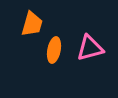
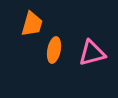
pink triangle: moved 2 px right, 5 px down
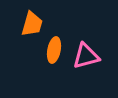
pink triangle: moved 6 px left, 3 px down
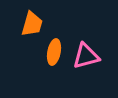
orange ellipse: moved 2 px down
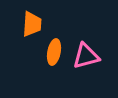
orange trapezoid: rotated 12 degrees counterclockwise
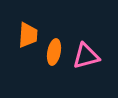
orange trapezoid: moved 4 px left, 11 px down
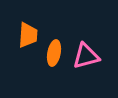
orange ellipse: moved 1 px down
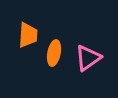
pink triangle: moved 2 px right, 2 px down; rotated 20 degrees counterclockwise
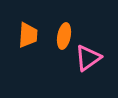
orange ellipse: moved 10 px right, 17 px up
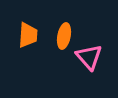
pink triangle: moved 1 px right, 1 px up; rotated 36 degrees counterclockwise
